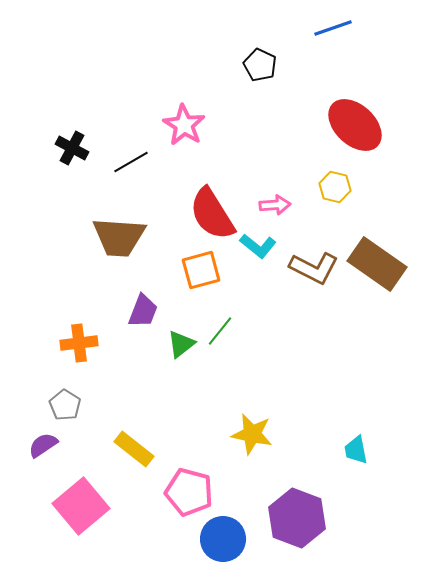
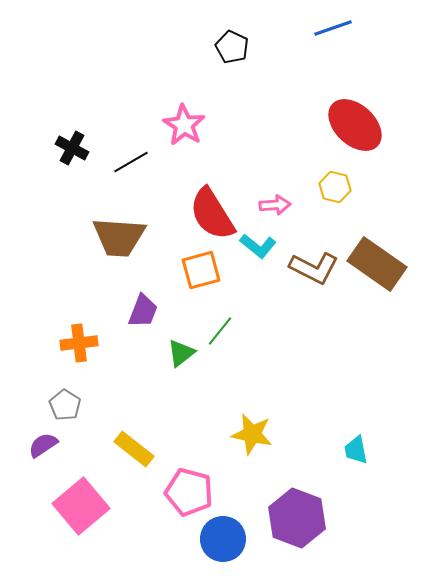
black pentagon: moved 28 px left, 18 px up
green triangle: moved 9 px down
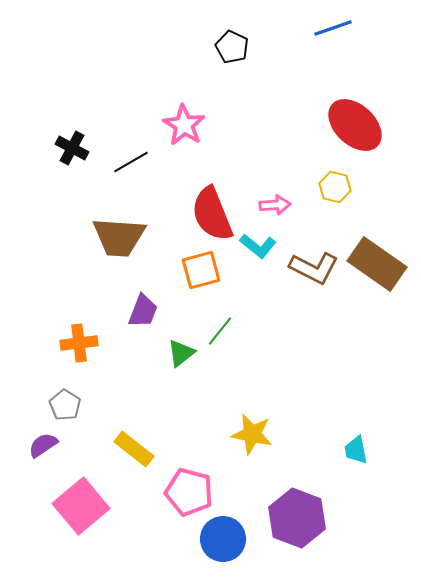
red semicircle: rotated 10 degrees clockwise
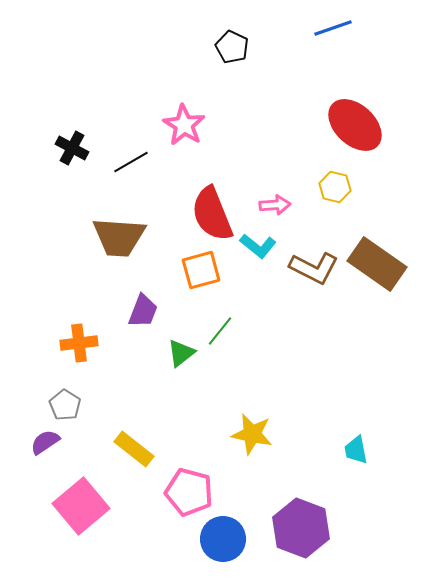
purple semicircle: moved 2 px right, 3 px up
purple hexagon: moved 4 px right, 10 px down
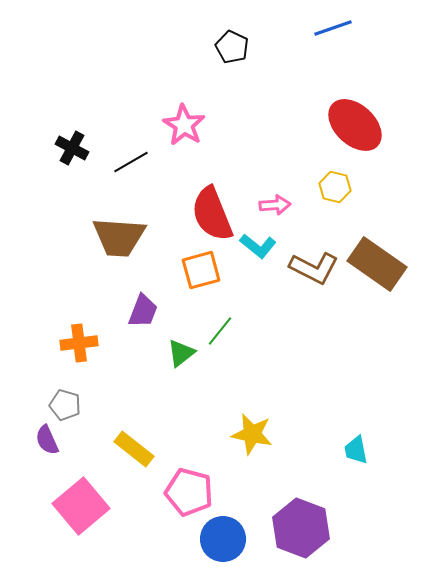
gray pentagon: rotated 16 degrees counterclockwise
purple semicircle: moved 2 px right, 2 px up; rotated 80 degrees counterclockwise
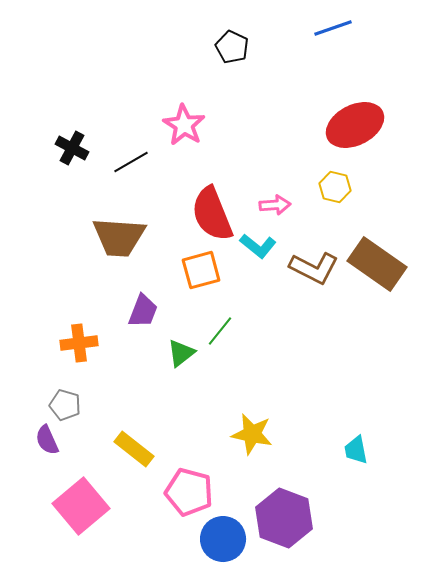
red ellipse: rotated 70 degrees counterclockwise
purple hexagon: moved 17 px left, 10 px up
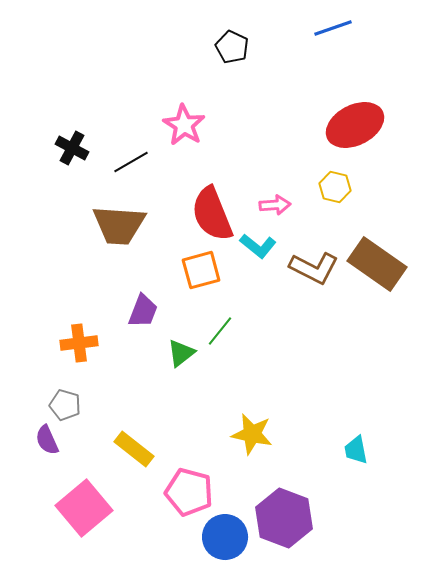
brown trapezoid: moved 12 px up
pink square: moved 3 px right, 2 px down
blue circle: moved 2 px right, 2 px up
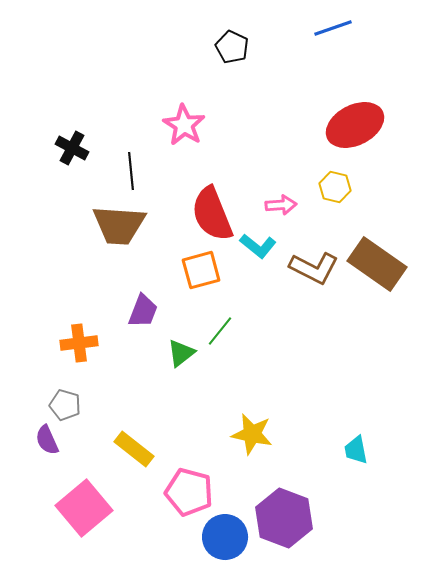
black line: moved 9 px down; rotated 66 degrees counterclockwise
pink arrow: moved 6 px right
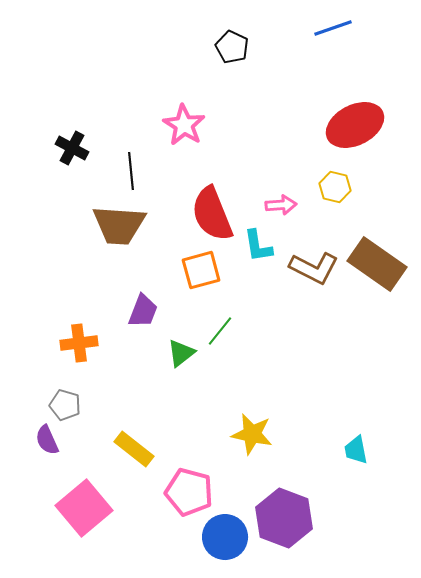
cyan L-shape: rotated 42 degrees clockwise
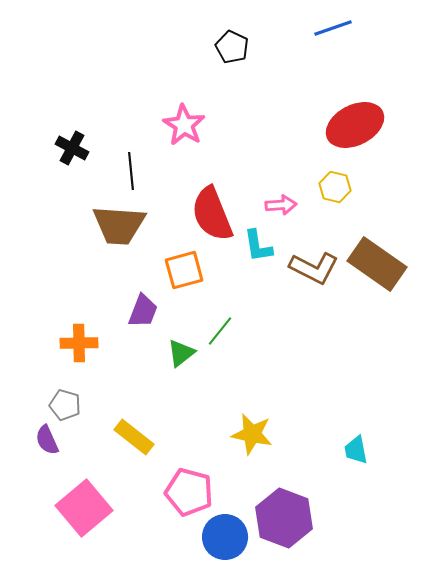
orange square: moved 17 px left
orange cross: rotated 6 degrees clockwise
yellow rectangle: moved 12 px up
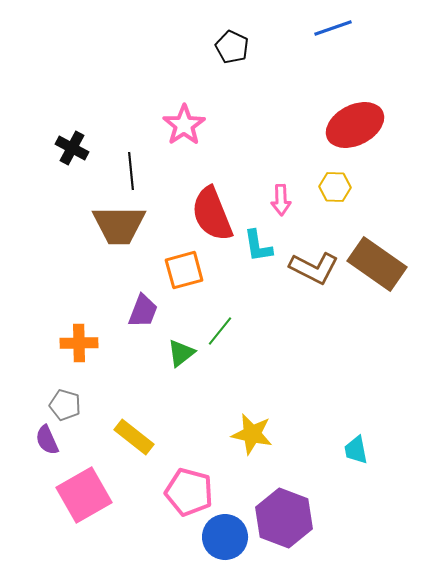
pink star: rotated 6 degrees clockwise
yellow hexagon: rotated 12 degrees counterclockwise
pink arrow: moved 5 px up; rotated 92 degrees clockwise
brown trapezoid: rotated 4 degrees counterclockwise
pink square: moved 13 px up; rotated 10 degrees clockwise
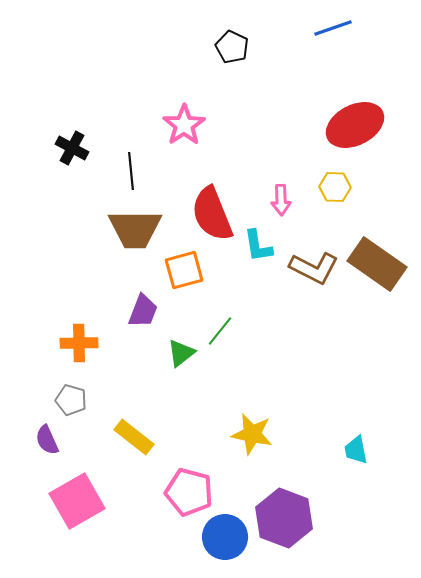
brown trapezoid: moved 16 px right, 4 px down
gray pentagon: moved 6 px right, 5 px up
pink square: moved 7 px left, 6 px down
